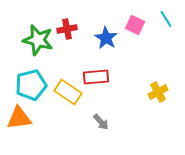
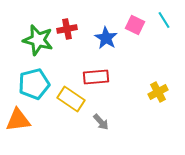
cyan line: moved 2 px left, 1 px down
cyan pentagon: moved 3 px right, 1 px up
yellow rectangle: moved 3 px right, 7 px down
orange triangle: moved 1 px left, 2 px down
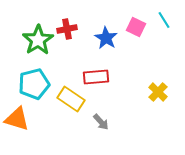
pink square: moved 1 px right, 2 px down
green star: rotated 24 degrees clockwise
yellow cross: rotated 18 degrees counterclockwise
orange triangle: moved 1 px left, 1 px up; rotated 24 degrees clockwise
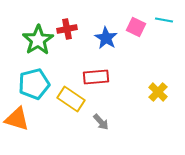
cyan line: rotated 48 degrees counterclockwise
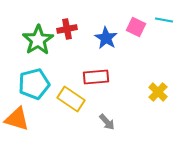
gray arrow: moved 6 px right
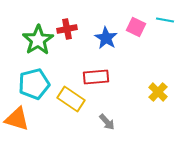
cyan line: moved 1 px right
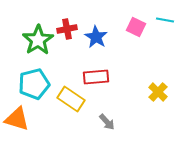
blue star: moved 10 px left, 1 px up
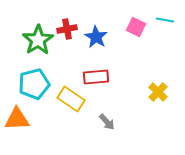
orange triangle: rotated 20 degrees counterclockwise
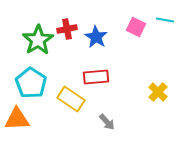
cyan pentagon: moved 3 px left, 1 px up; rotated 24 degrees counterclockwise
